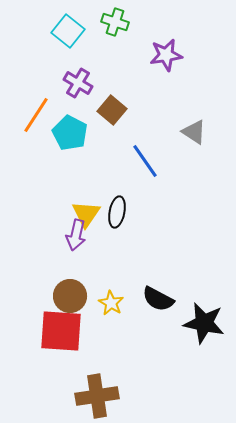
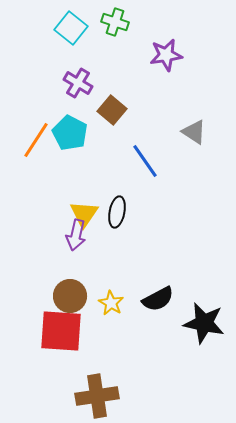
cyan square: moved 3 px right, 3 px up
orange line: moved 25 px down
yellow triangle: moved 2 px left
black semicircle: rotated 56 degrees counterclockwise
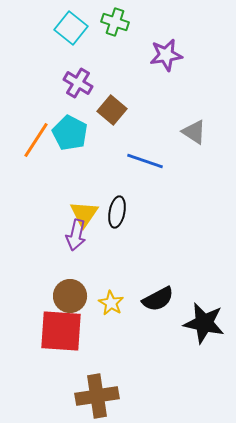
blue line: rotated 36 degrees counterclockwise
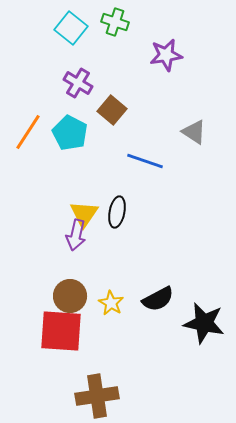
orange line: moved 8 px left, 8 px up
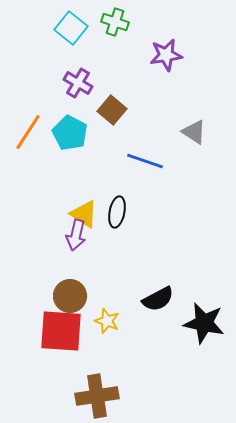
yellow triangle: rotated 32 degrees counterclockwise
yellow star: moved 4 px left, 18 px down; rotated 10 degrees counterclockwise
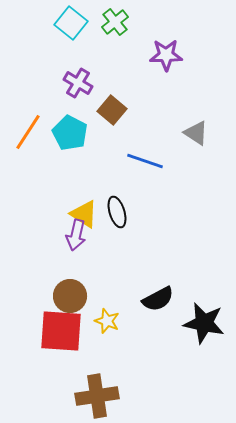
green cross: rotated 32 degrees clockwise
cyan square: moved 5 px up
purple star: rotated 8 degrees clockwise
gray triangle: moved 2 px right, 1 px down
black ellipse: rotated 28 degrees counterclockwise
